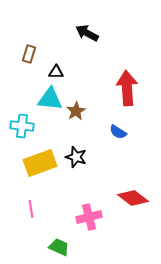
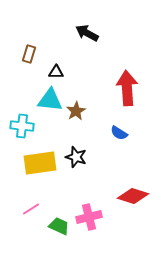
cyan triangle: moved 1 px down
blue semicircle: moved 1 px right, 1 px down
yellow rectangle: rotated 12 degrees clockwise
red diamond: moved 2 px up; rotated 20 degrees counterclockwise
pink line: rotated 66 degrees clockwise
green trapezoid: moved 21 px up
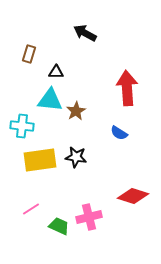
black arrow: moved 2 px left
black star: rotated 10 degrees counterclockwise
yellow rectangle: moved 3 px up
